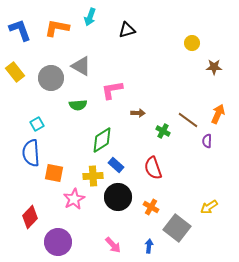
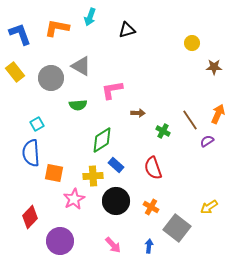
blue L-shape: moved 4 px down
brown line: moved 2 px right; rotated 20 degrees clockwise
purple semicircle: rotated 56 degrees clockwise
black circle: moved 2 px left, 4 px down
purple circle: moved 2 px right, 1 px up
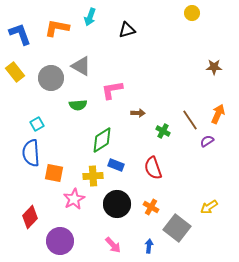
yellow circle: moved 30 px up
blue rectangle: rotated 21 degrees counterclockwise
black circle: moved 1 px right, 3 px down
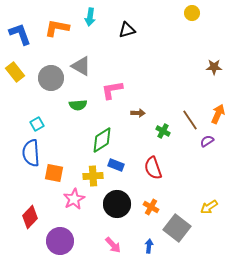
cyan arrow: rotated 12 degrees counterclockwise
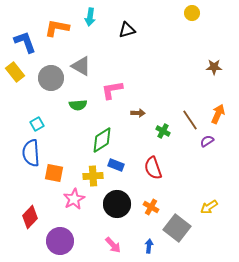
blue L-shape: moved 5 px right, 8 px down
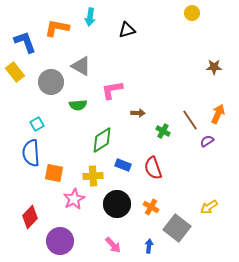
gray circle: moved 4 px down
blue rectangle: moved 7 px right
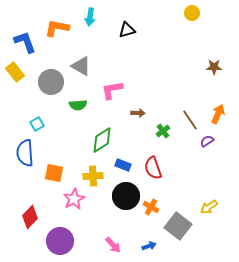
green cross: rotated 24 degrees clockwise
blue semicircle: moved 6 px left
black circle: moved 9 px right, 8 px up
gray square: moved 1 px right, 2 px up
blue arrow: rotated 64 degrees clockwise
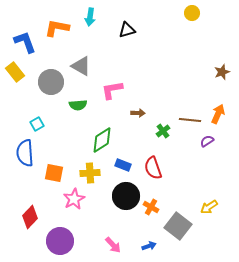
brown star: moved 8 px right, 5 px down; rotated 21 degrees counterclockwise
brown line: rotated 50 degrees counterclockwise
yellow cross: moved 3 px left, 3 px up
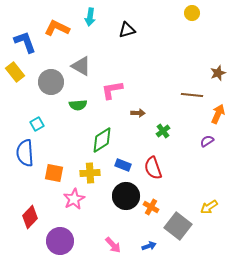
orange L-shape: rotated 15 degrees clockwise
brown star: moved 4 px left, 1 px down
brown line: moved 2 px right, 25 px up
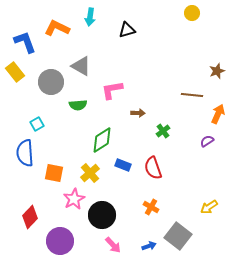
brown star: moved 1 px left, 2 px up
yellow cross: rotated 36 degrees counterclockwise
black circle: moved 24 px left, 19 px down
gray square: moved 10 px down
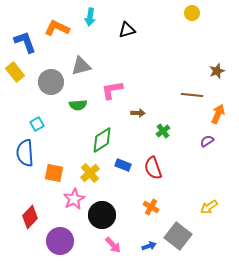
gray triangle: rotated 45 degrees counterclockwise
